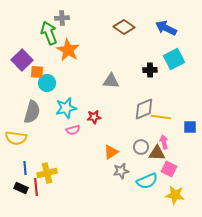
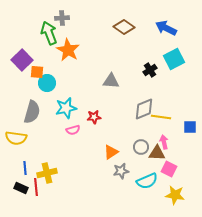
black cross: rotated 32 degrees counterclockwise
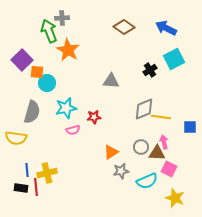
green arrow: moved 2 px up
blue line: moved 2 px right, 2 px down
black rectangle: rotated 16 degrees counterclockwise
yellow star: moved 3 px down; rotated 12 degrees clockwise
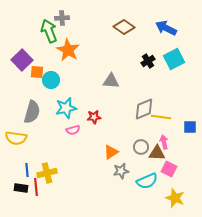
black cross: moved 2 px left, 9 px up
cyan circle: moved 4 px right, 3 px up
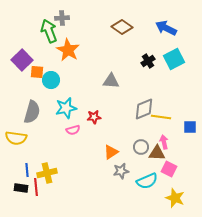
brown diamond: moved 2 px left
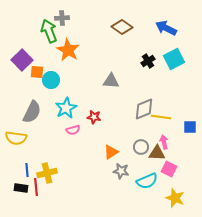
cyan star: rotated 15 degrees counterclockwise
gray semicircle: rotated 10 degrees clockwise
red star: rotated 16 degrees clockwise
gray star: rotated 21 degrees clockwise
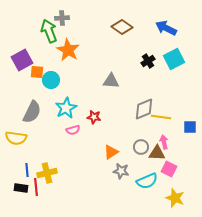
purple square: rotated 15 degrees clockwise
